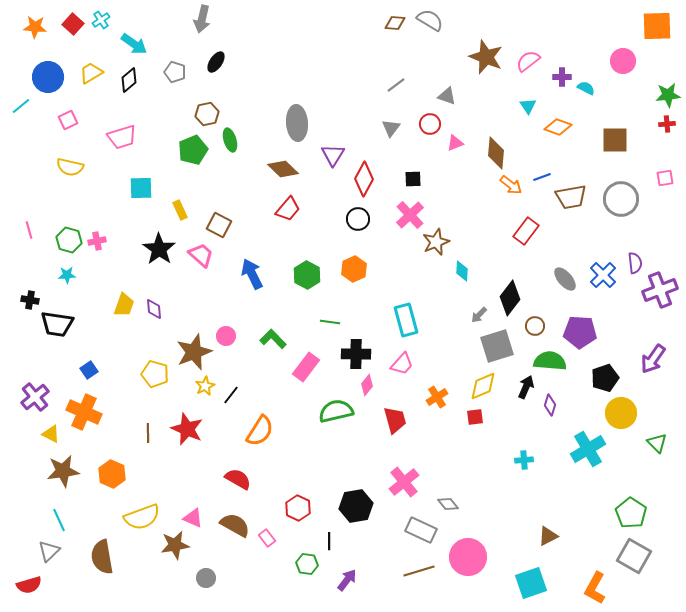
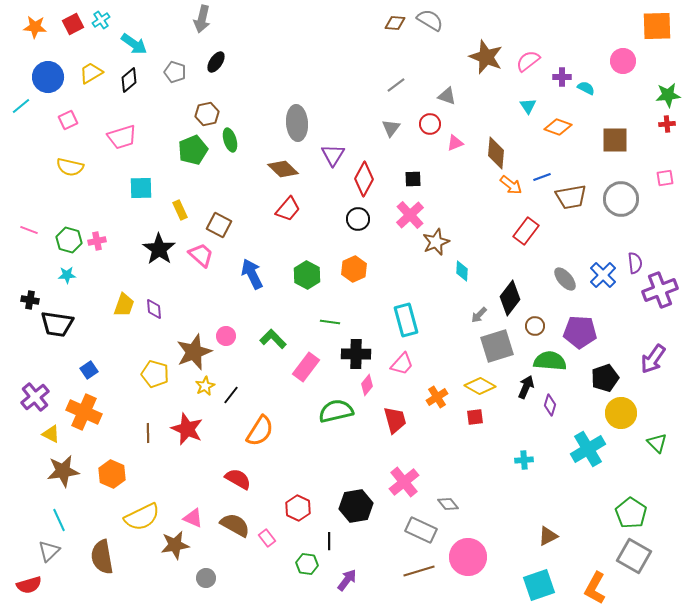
red square at (73, 24): rotated 20 degrees clockwise
pink line at (29, 230): rotated 54 degrees counterclockwise
yellow diamond at (483, 386): moved 3 px left; rotated 52 degrees clockwise
yellow semicircle at (142, 517): rotated 6 degrees counterclockwise
cyan square at (531, 583): moved 8 px right, 2 px down
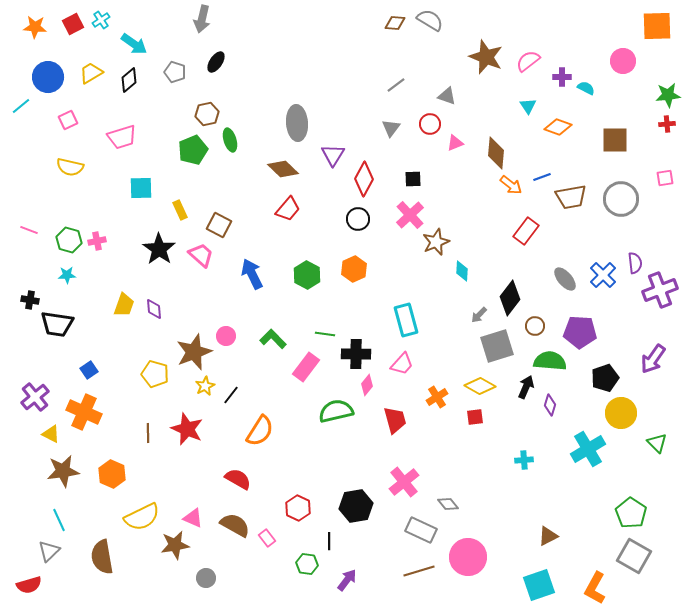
green line at (330, 322): moved 5 px left, 12 px down
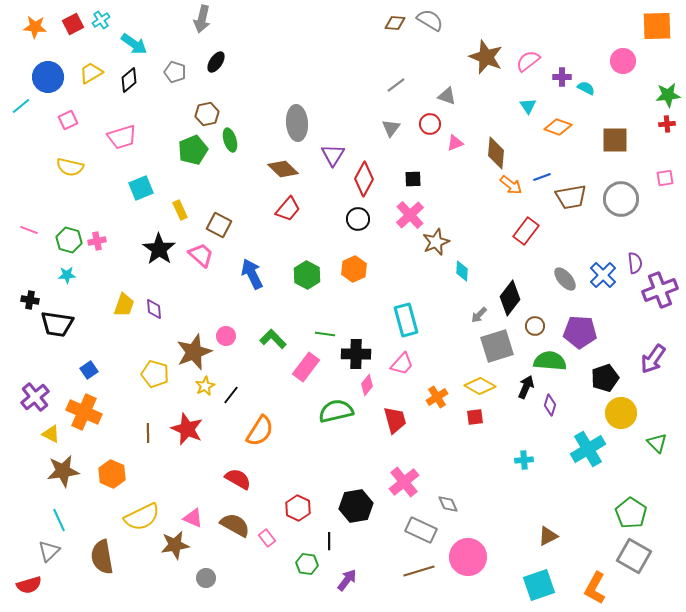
cyan square at (141, 188): rotated 20 degrees counterclockwise
gray diamond at (448, 504): rotated 15 degrees clockwise
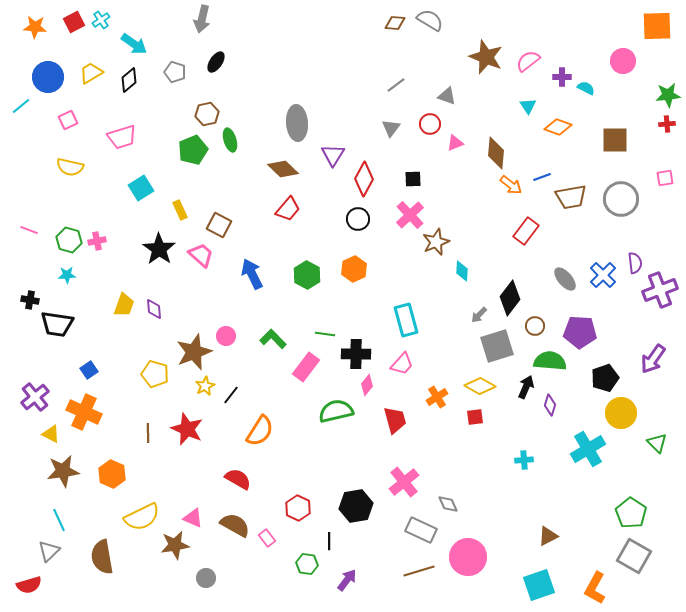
red square at (73, 24): moved 1 px right, 2 px up
cyan square at (141, 188): rotated 10 degrees counterclockwise
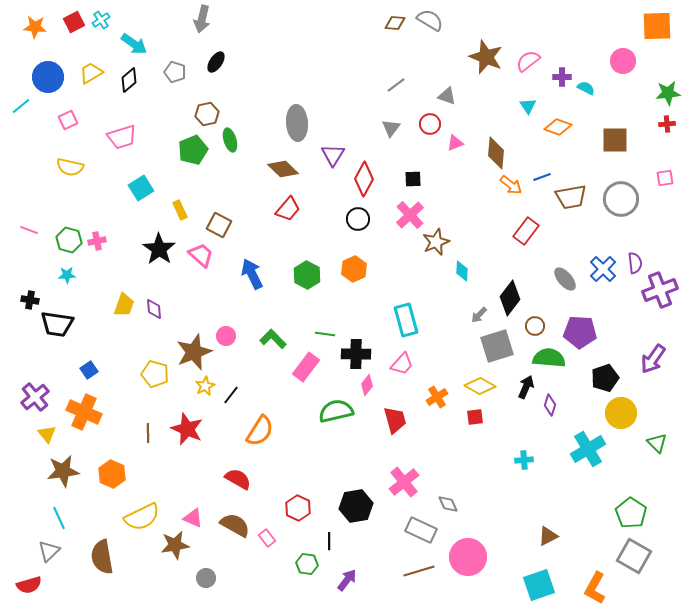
green star at (668, 95): moved 2 px up
blue cross at (603, 275): moved 6 px up
green semicircle at (550, 361): moved 1 px left, 3 px up
yellow triangle at (51, 434): moved 4 px left; rotated 24 degrees clockwise
cyan line at (59, 520): moved 2 px up
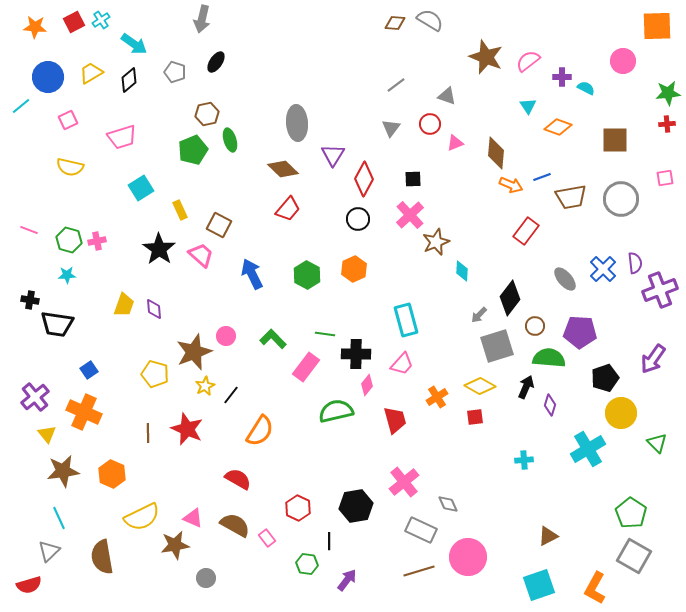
orange arrow at (511, 185): rotated 15 degrees counterclockwise
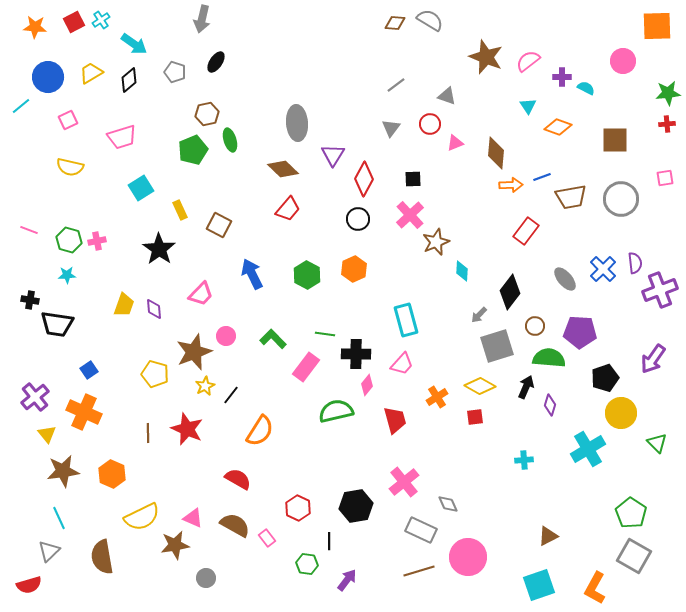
orange arrow at (511, 185): rotated 25 degrees counterclockwise
pink trapezoid at (201, 255): moved 39 px down; rotated 92 degrees clockwise
black diamond at (510, 298): moved 6 px up
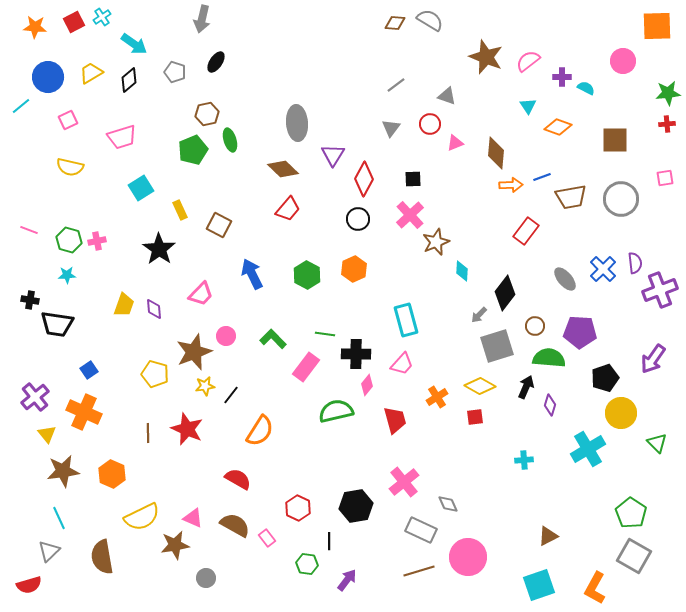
cyan cross at (101, 20): moved 1 px right, 3 px up
black diamond at (510, 292): moved 5 px left, 1 px down
yellow star at (205, 386): rotated 18 degrees clockwise
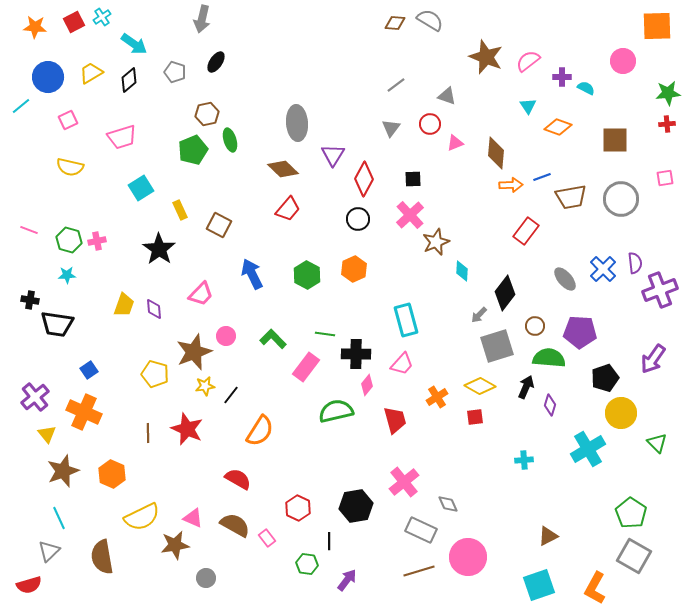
brown star at (63, 471): rotated 12 degrees counterclockwise
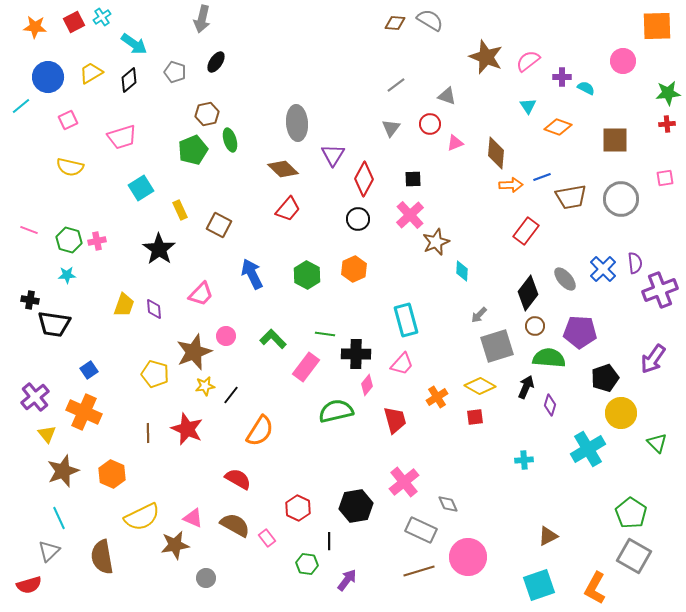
black diamond at (505, 293): moved 23 px right
black trapezoid at (57, 324): moved 3 px left
